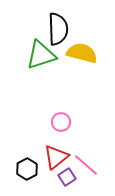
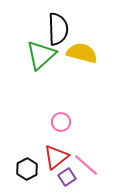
green triangle: rotated 24 degrees counterclockwise
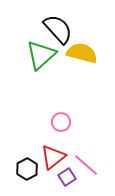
black semicircle: rotated 40 degrees counterclockwise
red triangle: moved 3 px left
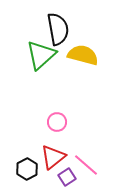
black semicircle: rotated 32 degrees clockwise
yellow semicircle: moved 1 px right, 2 px down
pink circle: moved 4 px left
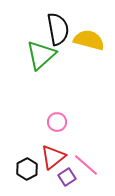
yellow semicircle: moved 6 px right, 15 px up
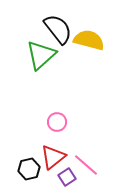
black semicircle: rotated 28 degrees counterclockwise
black hexagon: moved 2 px right; rotated 15 degrees clockwise
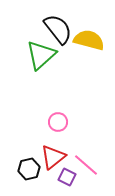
pink circle: moved 1 px right
purple square: rotated 30 degrees counterclockwise
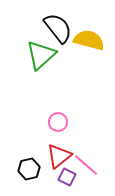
black semicircle: moved 1 px up
red triangle: moved 6 px right, 1 px up
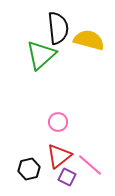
black semicircle: rotated 32 degrees clockwise
pink line: moved 4 px right
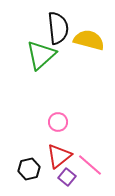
purple square: rotated 12 degrees clockwise
